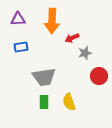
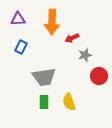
orange arrow: moved 1 px down
blue rectangle: rotated 56 degrees counterclockwise
gray star: moved 2 px down
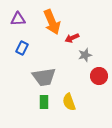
orange arrow: rotated 25 degrees counterclockwise
blue rectangle: moved 1 px right, 1 px down
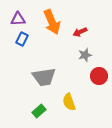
red arrow: moved 8 px right, 6 px up
blue rectangle: moved 9 px up
green rectangle: moved 5 px left, 9 px down; rotated 48 degrees clockwise
